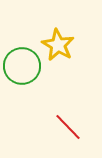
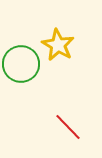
green circle: moved 1 px left, 2 px up
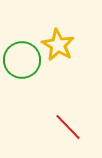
green circle: moved 1 px right, 4 px up
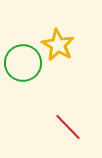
green circle: moved 1 px right, 3 px down
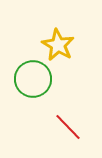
green circle: moved 10 px right, 16 px down
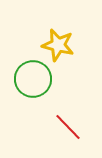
yellow star: rotated 16 degrees counterclockwise
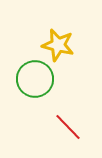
green circle: moved 2 px right
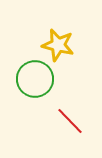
red line: moved 2 px right, 6 px up
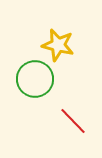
red line: moved 3 px right
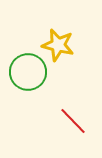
green circle: moved 7 px left, 7 px up
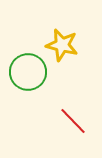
yellow star: moved 4 px right
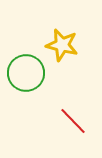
green circle: moved 2 px left, 1 px down
